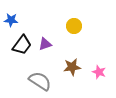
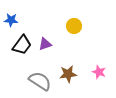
brown star: moved 4 px left, 7 px down
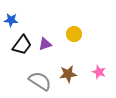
yellow circle: moved 8 px down
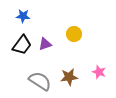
blue star: moved 12 px right, 4 px up
brown star: moved 1 px right, 3 px down
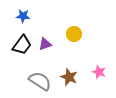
brown star: rotated 30 degrees clockwise
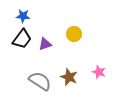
black trapezoid: moved 6 px up
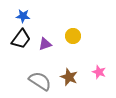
yellow circle: moved 1 px left, 2 px down
black trapezoid: moved 1 px left
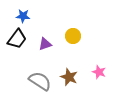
black trapezoid: moved 4 px left
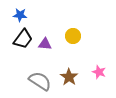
blue star: moved 3 px left, 1 px up
black trapezoid: moved 6 px right
purple triangle: rotated 24 degrees clockwise
brown star: rotated 12 degrees clockwise
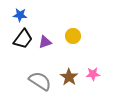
purple triangle: moved 2 px up; rotated 24 degrees counterclockwise
pink star: moved 6 px left, 2 px down; rotated 24 degrees counterclockwise
